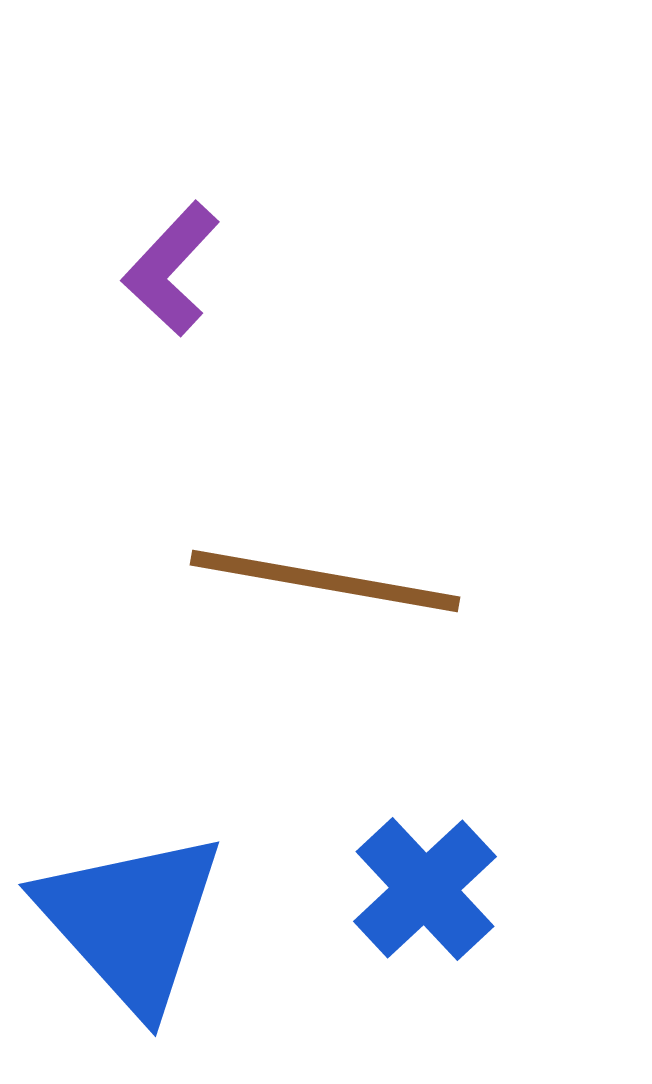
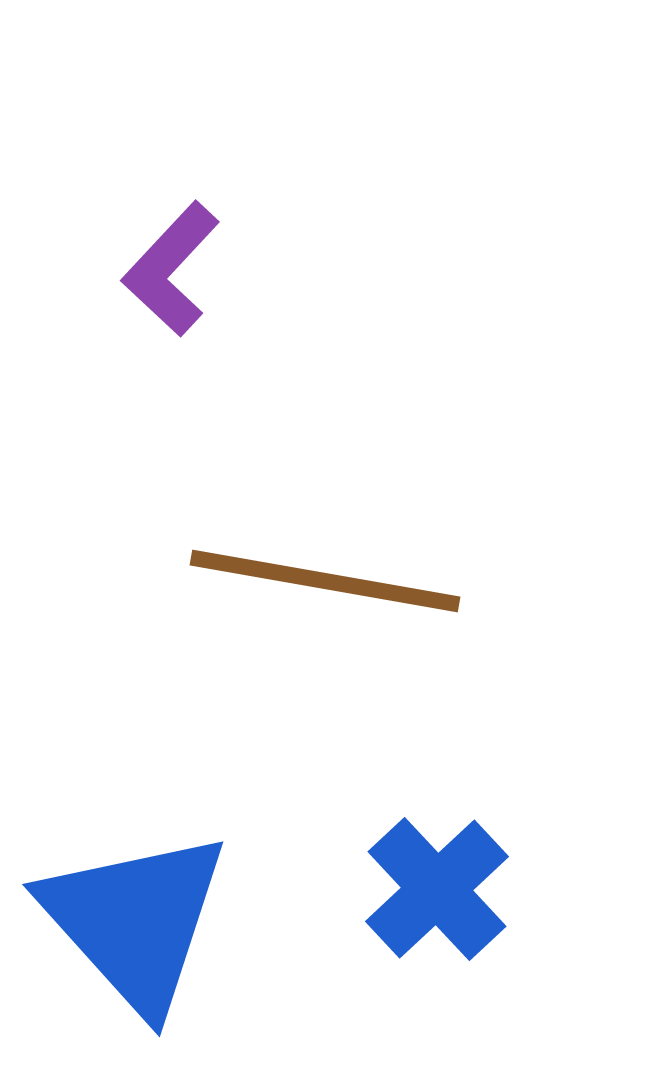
blue cross: moved 12 px right
blue triangle: moved 4 px right
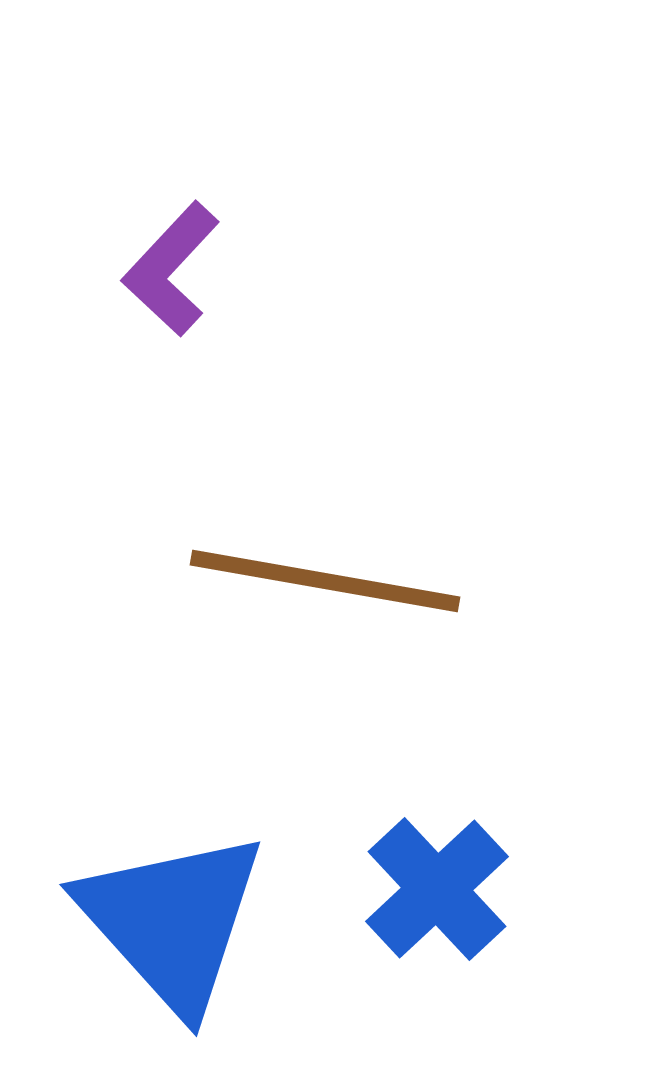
blue triangle: moved 37 px right
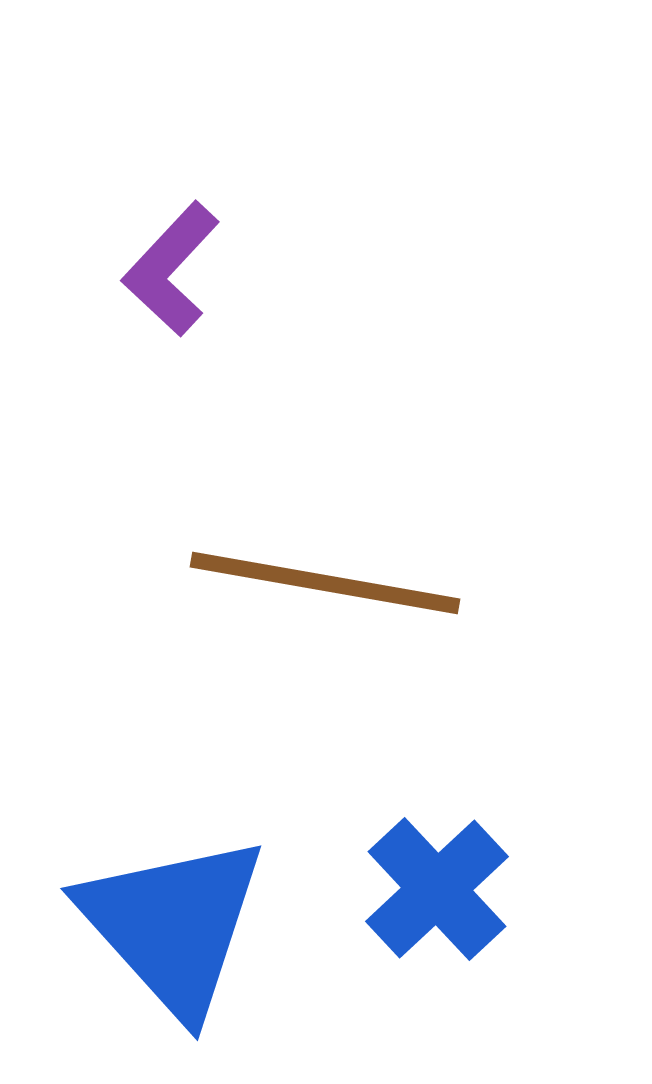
brown line: moved 2 px down
blue triangle: moved 1 px right, 4 px down
